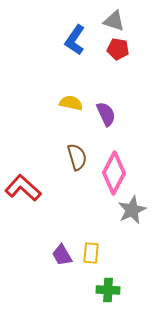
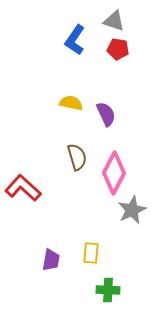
purple trapezoid: moved 11 px left, 5 px down; rotated 140 degrees counterclockwise
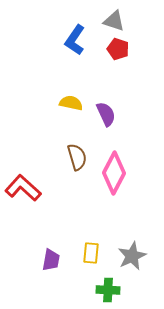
red pentagon: rotated 10 degrees clockwise
gray star: moved 46 px down
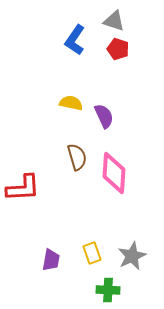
purple semicircle: moved 2 px left, 2 px down
pink diamond: rotated 24 degrees counterclockwise
red L-shape: rotated 135 degrees clockwise
yellow rectangle: moved 1 px right; rotated 25 degrees counterclockwise
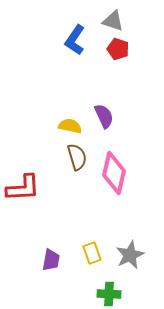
gray triangle: moved 1 px left
yellow semicircle: moved 1 px left, 23 px down
pink diamond: rotated 9 degrees clockwise
gray star: moved 2 px left, 1 px up
green cross: moved 1 px right, 4 px down
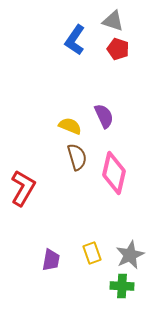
yellow semicircle: rotated 10 degrees clockwise
red L-shape: rotated 57 degrees counterclockwise
green cross: moved 13 px right, 8 px up
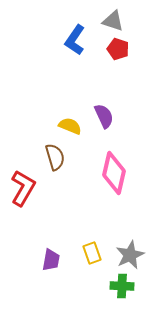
brown semicircle: moved 22 px left
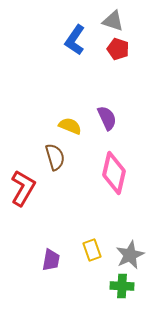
purple semicircle: moved 3 px right, 2 px down
yellow rectangle: moved 3 px up
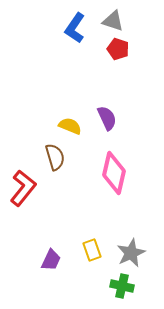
blue L-shape: moved 12 px up
red L-shape: rotated 9 degrees clockwise
gray star: moved 1 px right, 2 px up
purple trapezoid: rotated 15 degrees clockwise
green cross: rotated 10 degrees clockwise
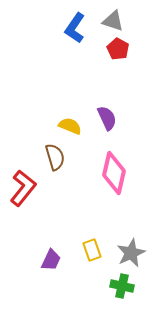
red pentagon: rotated 10 degrees clockwise
